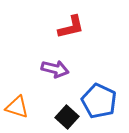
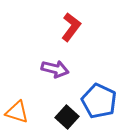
red L-shape: rotated 40 degrees counterclockwise
orange triangle: moved 5 px down
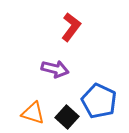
orange triangle: moved 16 px right, 1 px down
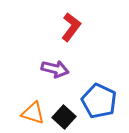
black square: moved 3 px left
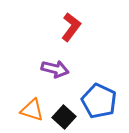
orange triangle: moved 1 px left, 3 px up
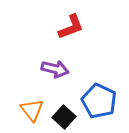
red L-shape: rotated 32 degrees clockwise
orange triangle: rotated 35 degrees clockwise
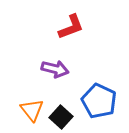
black square: moved 3 px left
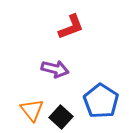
blue pentagon: moved 2 px right; rotated 8 degrees clockwise
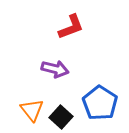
blue pentagon: moved 1 px left, 2 px down
